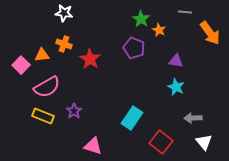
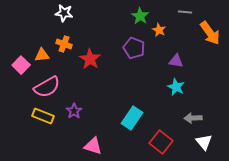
green star: moved 1 px left, 3 px up
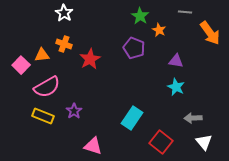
white star: rotated 24 degrees clockwise
red star: rotated 10 degrees clockwise
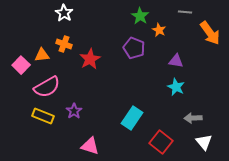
pink triangle: moved 3 px left
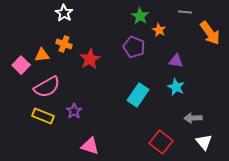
purple pentagon: moved 1 px up
cyan rectangle: moved 6 px right, 23 px up
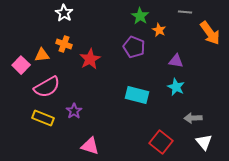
cyan rectangle: moved 1 px left; rotated 70 degrees clockwise
yellow rectangle: moved 2 px down
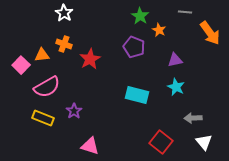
purple triangle: moved 1 px left, 1 px up; rotated 21 degrees counterclockwise
